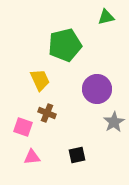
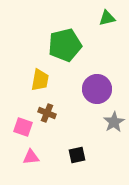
green triangle: moved 1 px right, 1 px down
yellow trapezoid: rotated 35 degrees clockwise
pink triangle: moved 1 px left
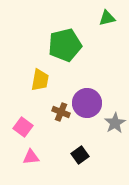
purple circle: moved 10 px left, 14 px down
brown cross: moved 14 px right, 1 px up
gray star: moved 1 px right, 1 px down
pink square: rotated 18 degrees clockwise
black square: moved 3 px right; rotated 24 degrees counterclockwise
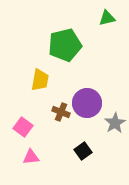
black square: moved 3 px right, 4 px up
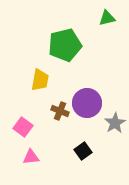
brown cross: moved 1 px left, 1 px up
